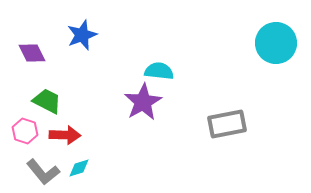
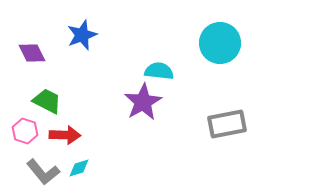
cyan circle: moved 56 px left
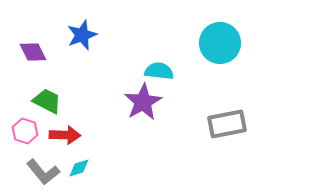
purple diamond: moved 1 px right, 1 px up
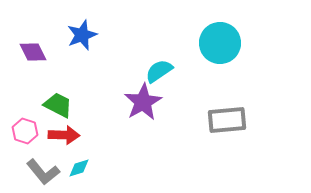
cyan semicircle: rotated 40 degrees counterclockwise
green trapezoid: moved 11 px right, 4 px down
gray rectangle: moved 4 px up; rotated 6 degrees clockwise
red arrow: moved 1 px left
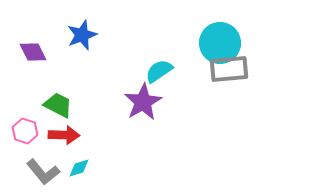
gray rectangle: moved 2 px right, 51 px up
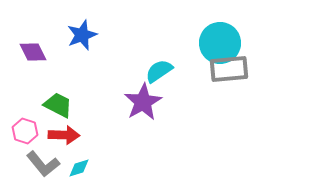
gray L-shape: moved 8 px up
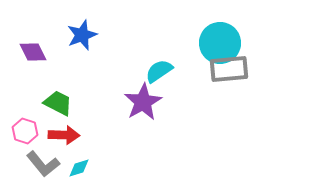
green trapezoid: moved 2 px up
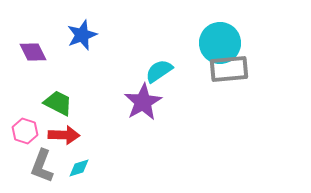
gray L-shape: moved 1 px left, 2 px down; rotated 60 degrees clockwise
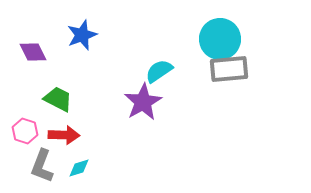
cyan circle: moved 4 px up
green trapezoid: moved 4 px up
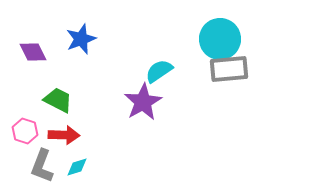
blue star: moved 1 px left, 4 px down
green trapezoid: moved 1 px down
cyan diamond: moved 2 px left, 1 px up
